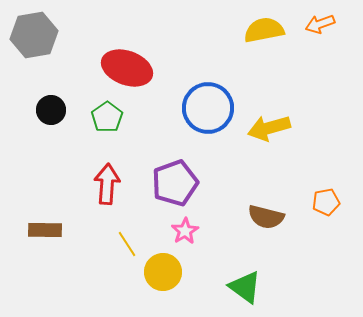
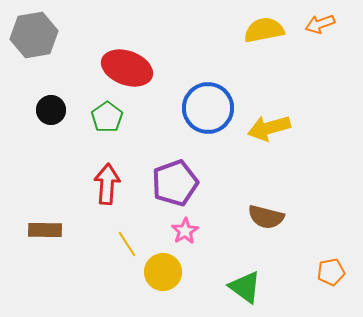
orange pentagon: moved 5 px right, 70 px down
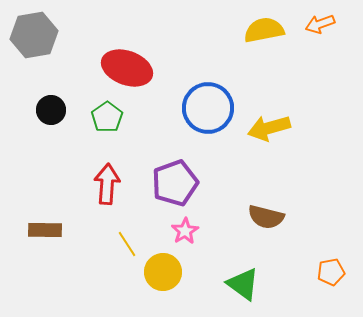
green triangle: moved 2 px left, 3 px up
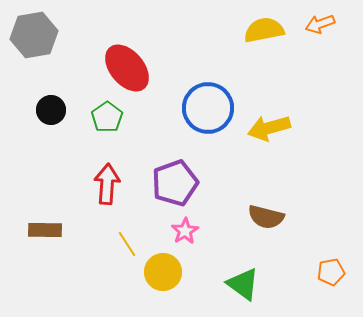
red ellipse: rotated 30 degrees clockwise
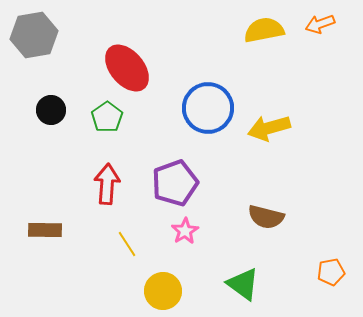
yellow circle: moved 19 px down
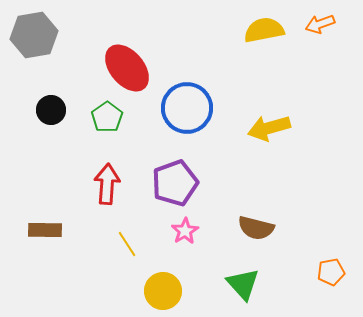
blue circle: moved 21 px left
brown semicircle: moved 10 px left, 11 px down
green triangle: rotated 12 degrees clockwise
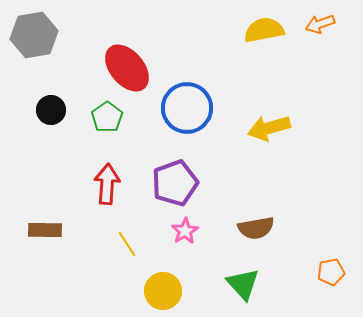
brown semicircle: rotated 24 degrees counterclockwise
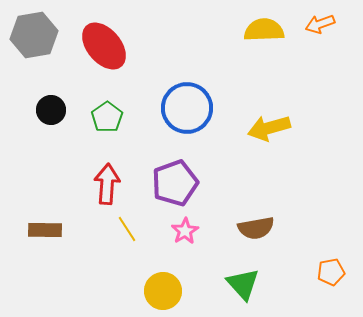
yellow semicircle: rotated 9 degrees clockwise
red ellipse: moved 23 px left, 22 px up
yellow line: moved 15 px up
